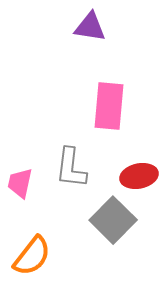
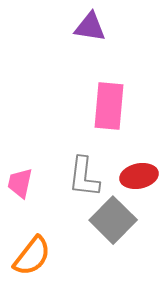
gray L-shape: moved 13 px right, 9 px down
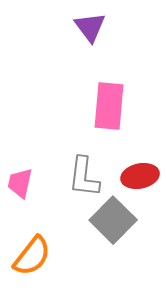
purple triangle: rotated 44 degrees clockwise
red ellipse: moved 1 px right
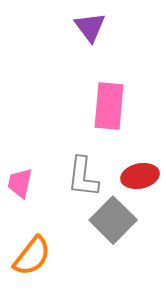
gray L-shape: moved 1 px left
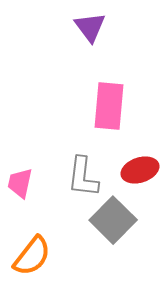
red ellipse: moved 6 px up; rotated 6 degrees counterclockwise
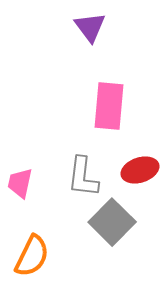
gray square: moved 1 px left, 2 px down
orange semicircle: rotated 12 degrees counterclockwise
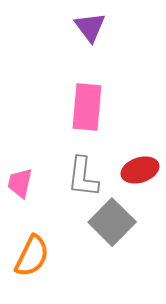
pink rectangle: moved 22 px left, 1 px down
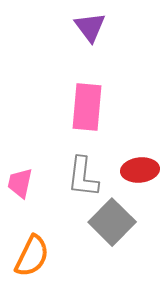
red ellipse: rotated 12 degrees clockwise
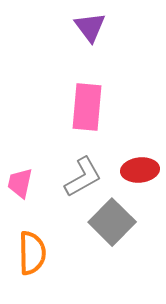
gray L-shape: rotated 126 degrees counterclockwise
orange semicircle: moved 3 px up; rotated 27 degrees counterclockwise
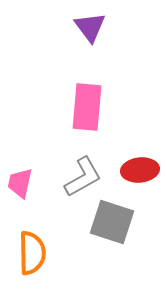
gray square: rotated 27 degrees counterclockwise
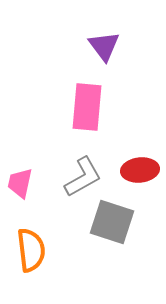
purple triangle: moved 14 px right, 19 px down
orange semicircle: moved 1 px left, 3 px up; rotated 6 degrees counterclockwise
